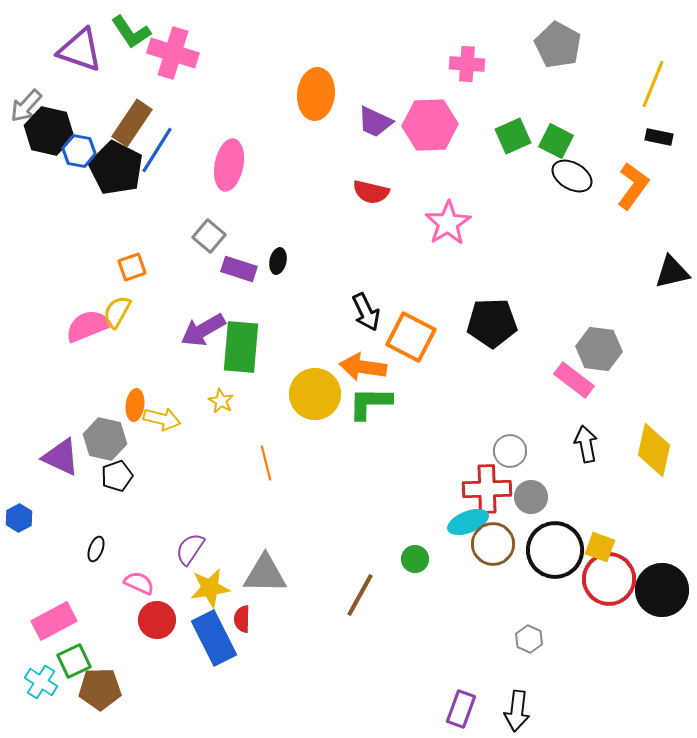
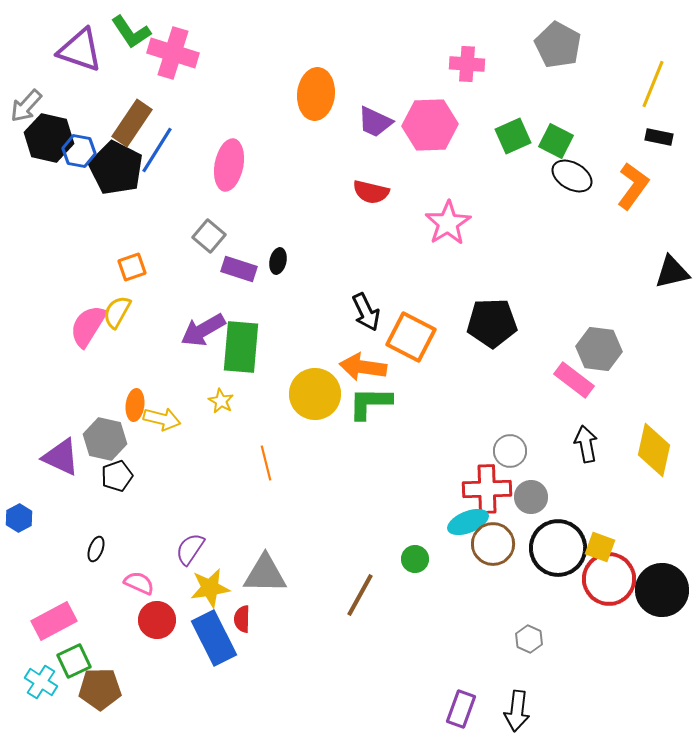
black hexagon at (49, 131): moved 7 px down
pink semicircle at (88, 326): rotated 36 degrees counterclockwise
black circle at (555, 550): moved 3 px right, 2 px up
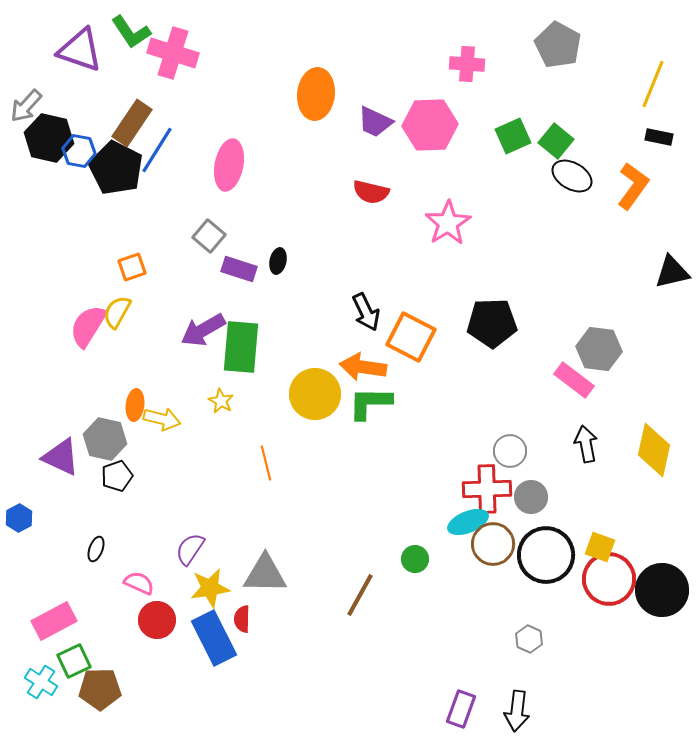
green square at (556, 141): rotated 12 degrees clockwise
black circle at (558, 548): moved 12 px left, 7 px down
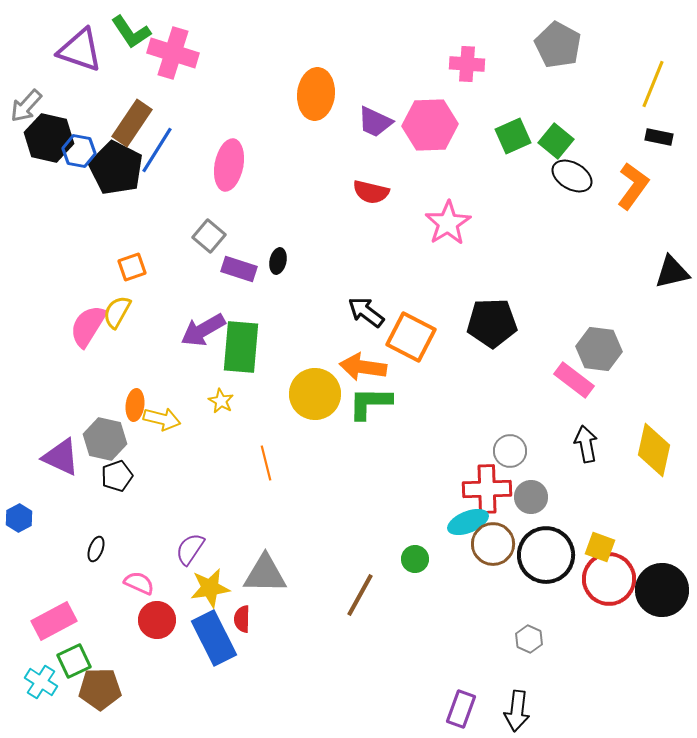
black arrow at (366, 312): rotated 153 degrees clockwise
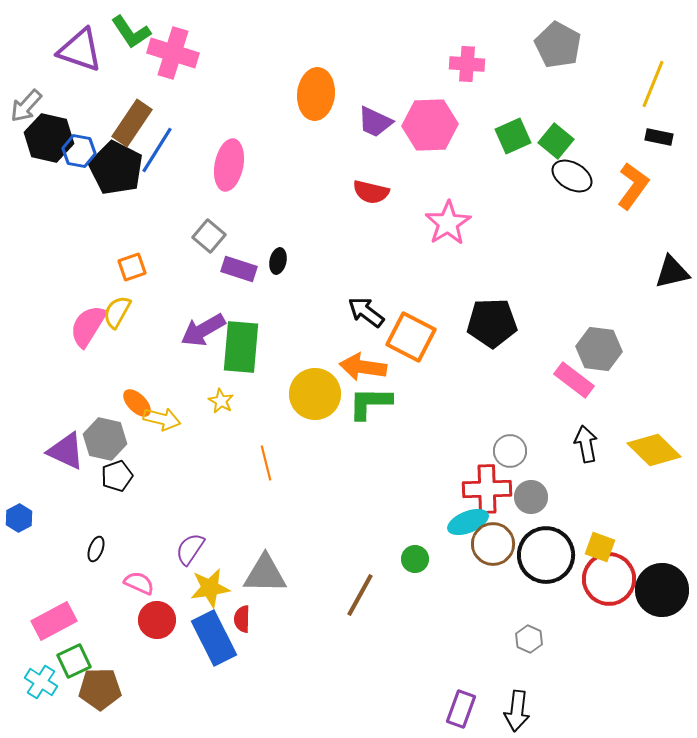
orange ellipse at (135, 405): moved 2 px right, 2 px up; rotated 52 degrees counterclockwise
yellow diamond at (654, 450): rotated 58 degrees counterclockwise
purple triangle at (61, 457): moved 5 px right, 6 px up
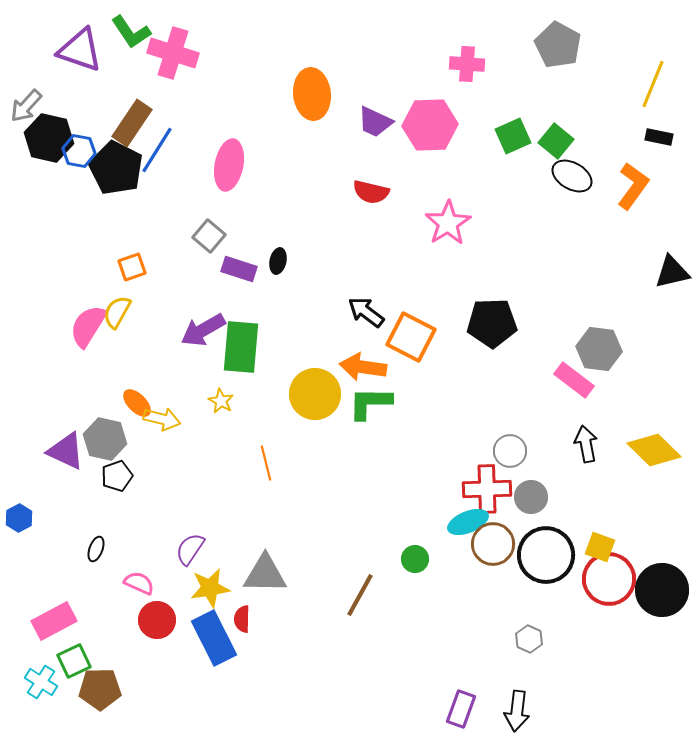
orange ellipse at (316, 94): moved 4 px left; rotated 12 degrees counterclockwise
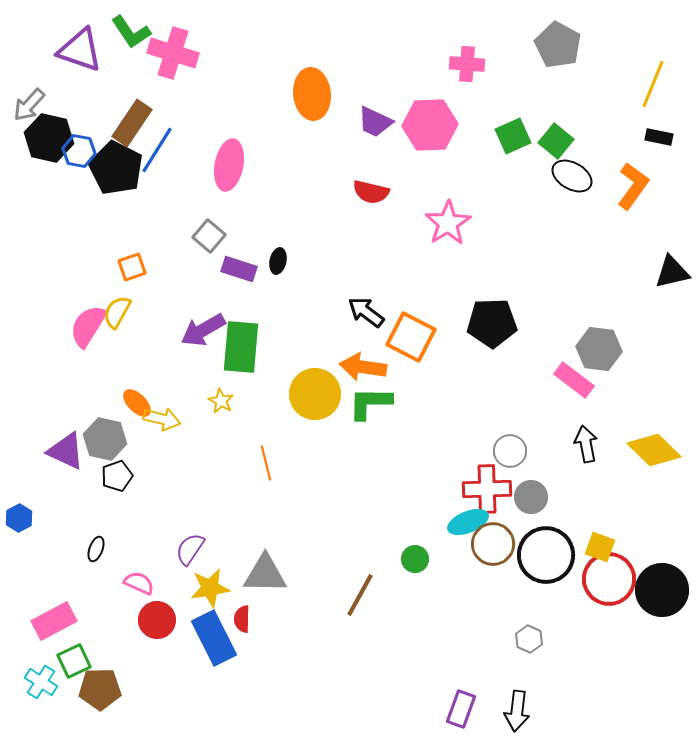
gray arrow at (26, 106): moved 3 px right, 1 px up
